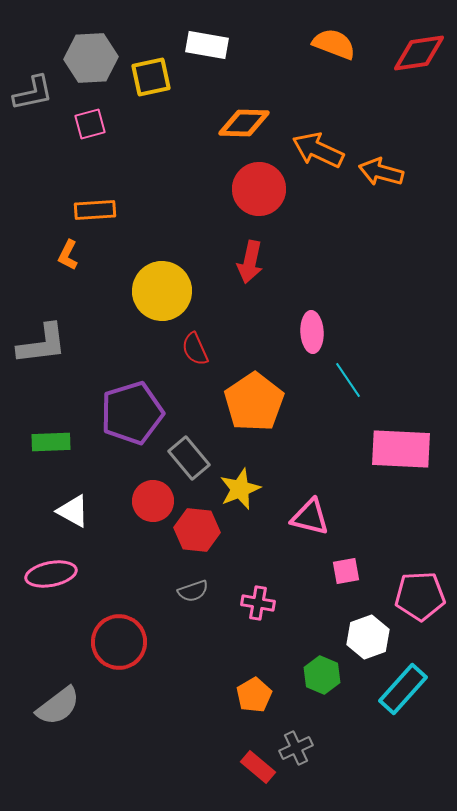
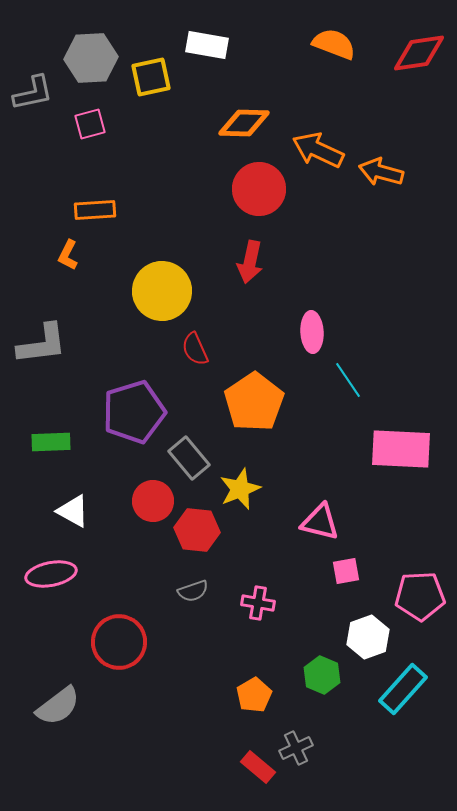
purple pentagon at (132, 413): moved 2 px right, 1 px up
pink triangle at (310, 517): moved 10 px right, 5 px down
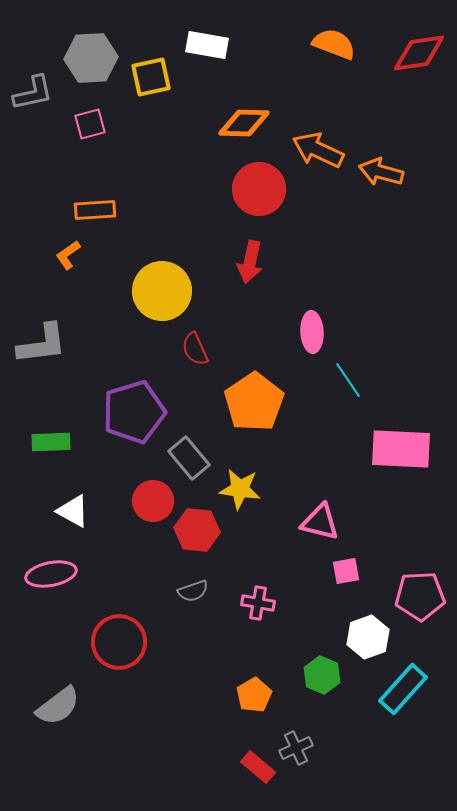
orange L-shape at (68, 255): rotated 28 degrees clockwise
yellow star at (240, 489): rotated 30 degrees clockwise
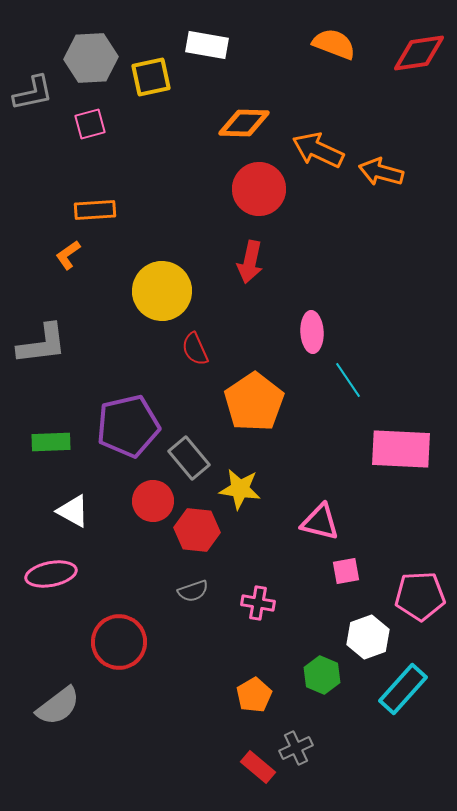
purple pentagon at (134, 412): moved 6 px left, 14 px down; rotated 4 degrees clockwise
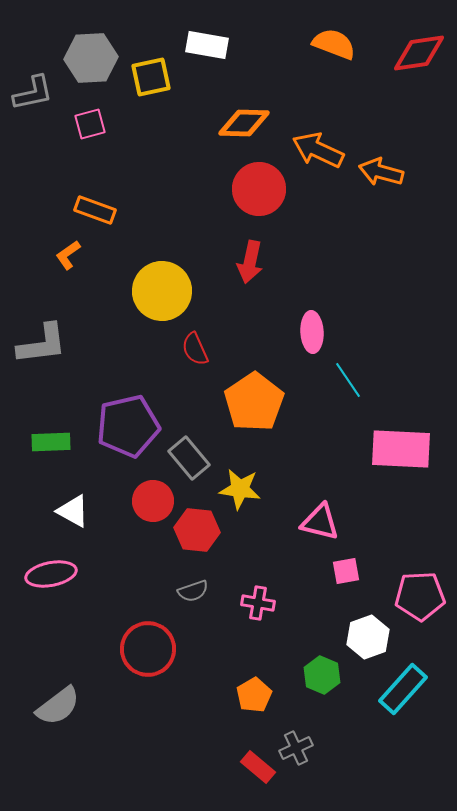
orange rectangle at (95, 210): rotated 24 degrees clockwise
red circle at (119, 642): moved 29 px right, 7 px down
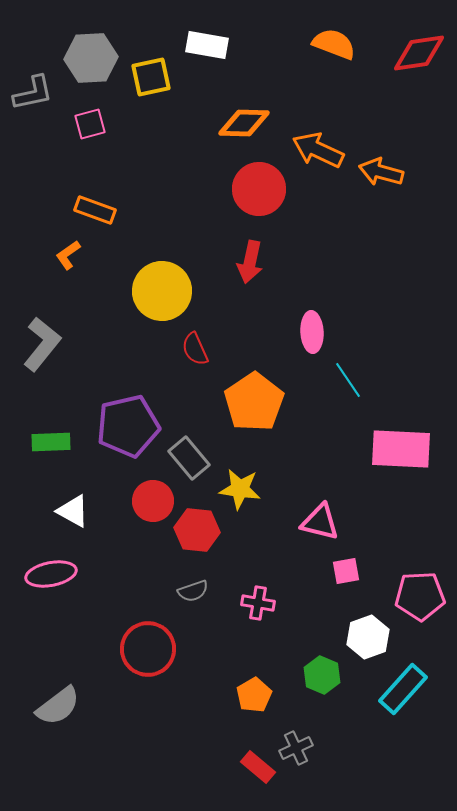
gray L-shape at (42, 344): rotated 44 degrees counterclockwise
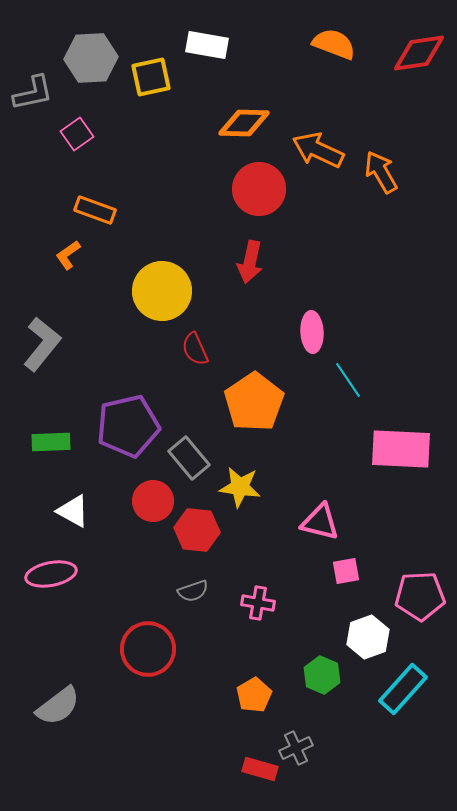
pink square at (90, 124): moved 13 px left, 10 px down; rotated 20 degrees counterclockwise
orange arrow at (381, 172): rotated 45 degrees clockwise
yellow star at (240, 489): moved 2 px up
red rectangle at (258, 767): moved 2 px right, 2 px down; rotated 24 degrees counterclockwise
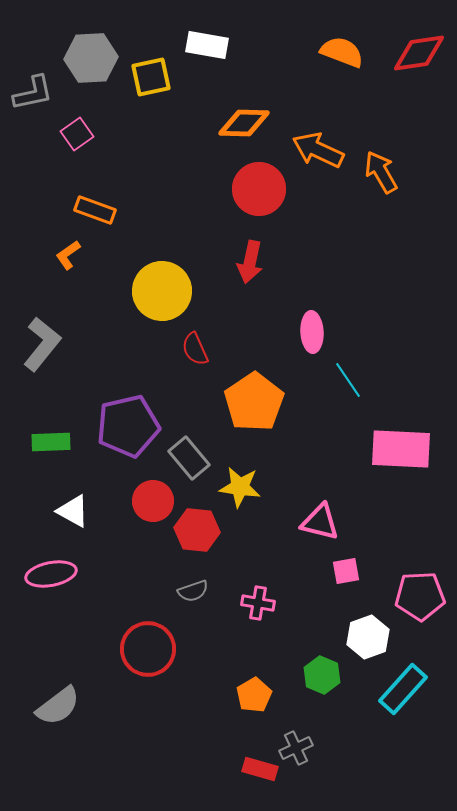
orange semicircle at (334, 44): moved 8 px right, 8 px down
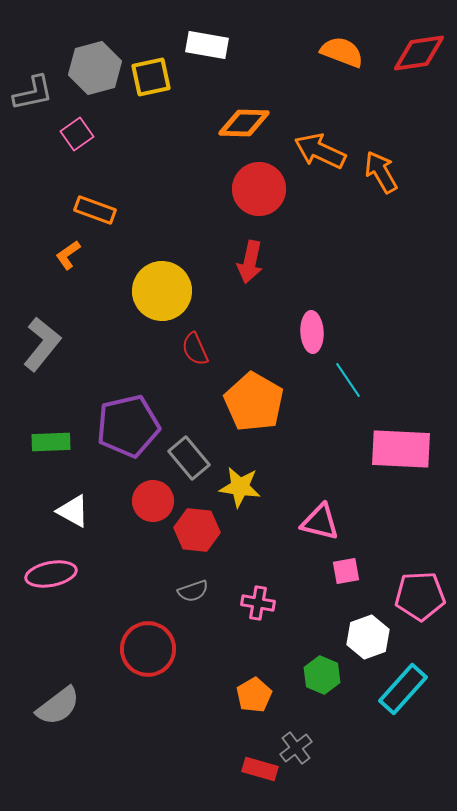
gray hexagon at (91, 58): moved 4 px right, 10 px down; rotated 12 degrees counterclockwise
orange arrow at (318, 150): moved 2 px right, 1 px down
orange pentagon at (254, 402): rotated 8 degrees counterclockwise
gray cross at (296, 748): rotated 12 degrees counterclockwise
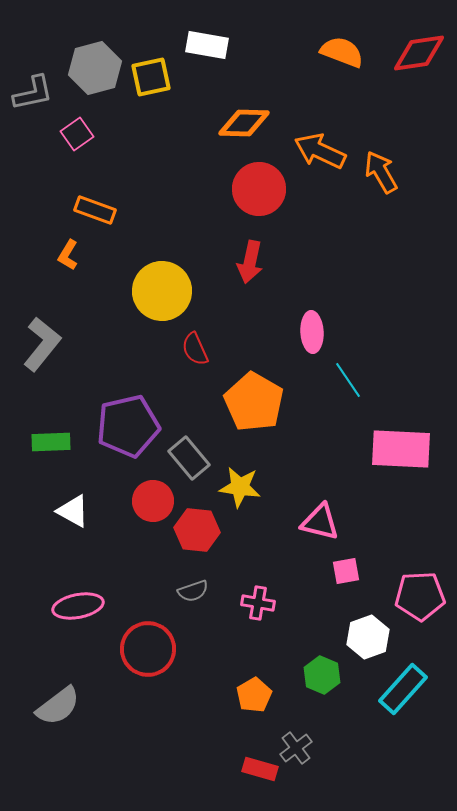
orange L-shape at (68, 255): rotated 24 degrees counterclockwise
pink ellipse at (51, 574): moved 27 px right, 32 px down
